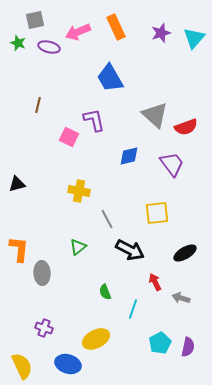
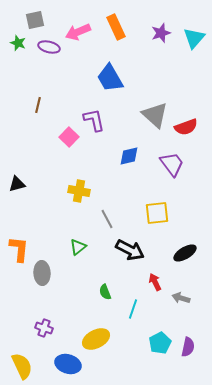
pink square: rotated 18 degrees clockwise
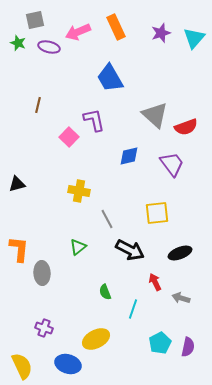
black ellipse: moved 5 px left; rotated 10 degrees clockwise
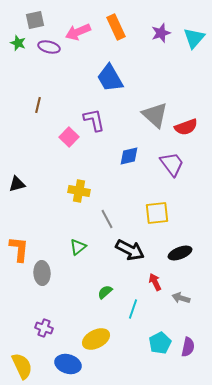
green semicircle: rotated 70 degrees clockwise
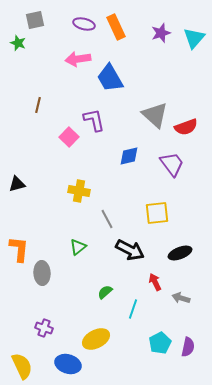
pink arrow: moved 27 px down; rotated 15 degrees clockwise
purple ellipse: moved 35 px right, 23 px up
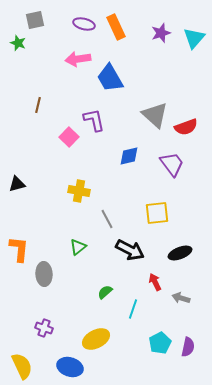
gray ellipse: moved 2 px right, 1 px down
blue ellipse: moved 2 px right, 3 px down
